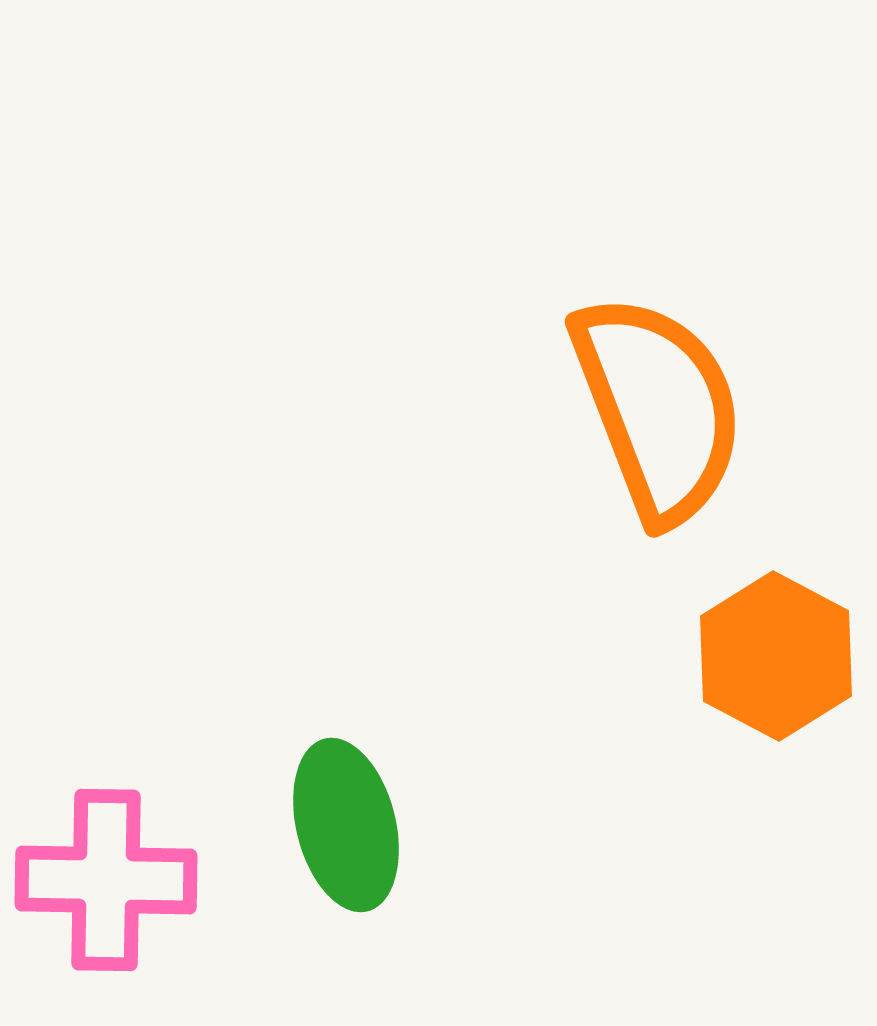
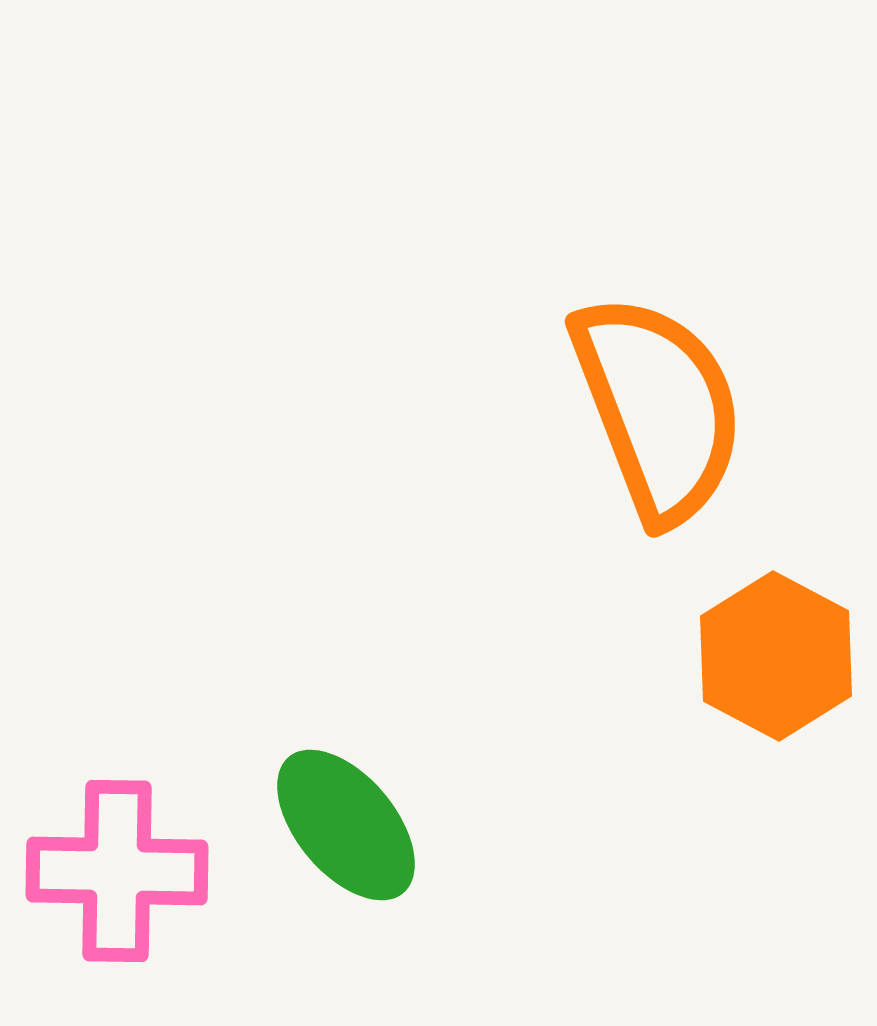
green ellipse: rotated 26 degrees counterclockwise
pink cross: moved 11 px right, 9 px up
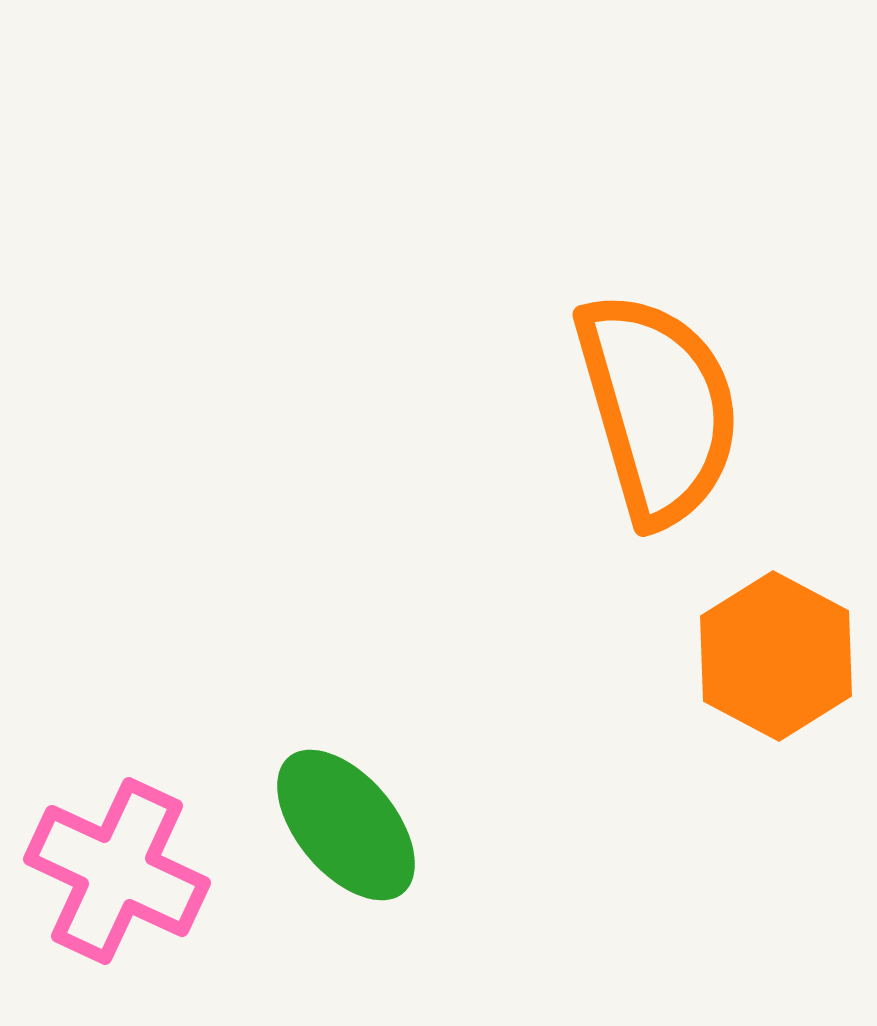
orange semicircle: rotated 5 degrees clockwise
pink cross: rotated 24 degrees clockwise
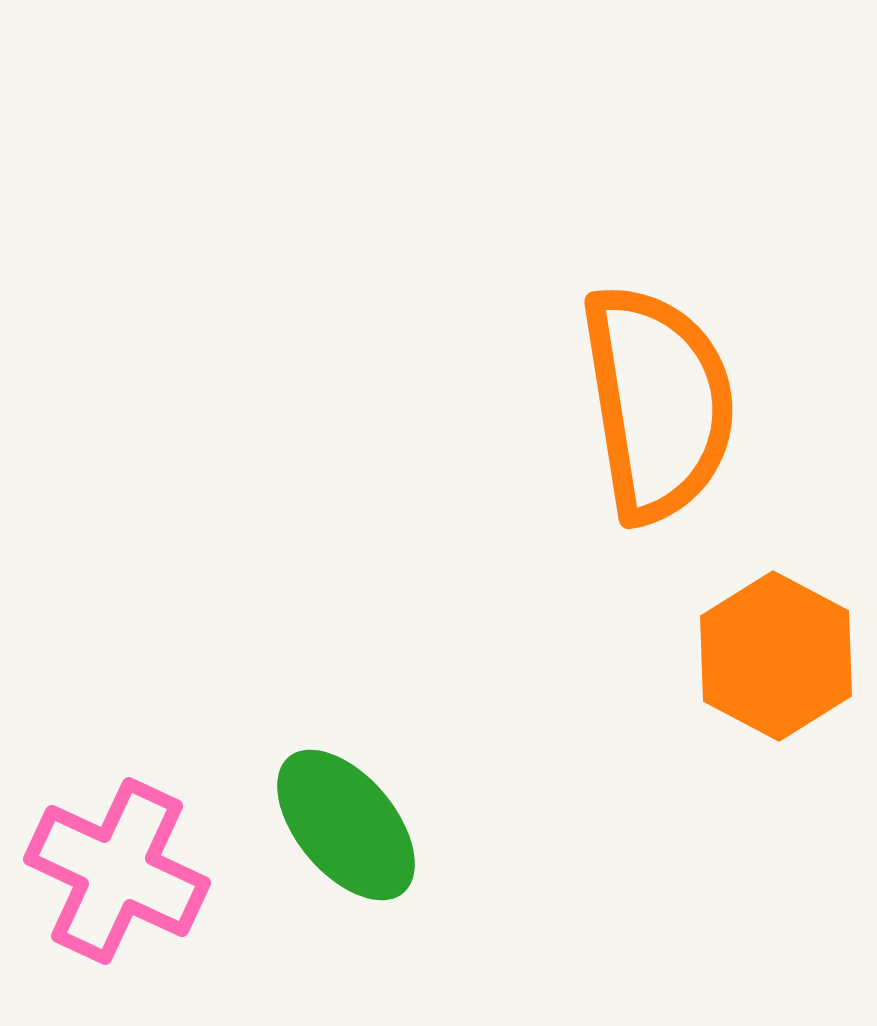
orange semicircle: moved 5 px up; rotated 7 degrees clockwise
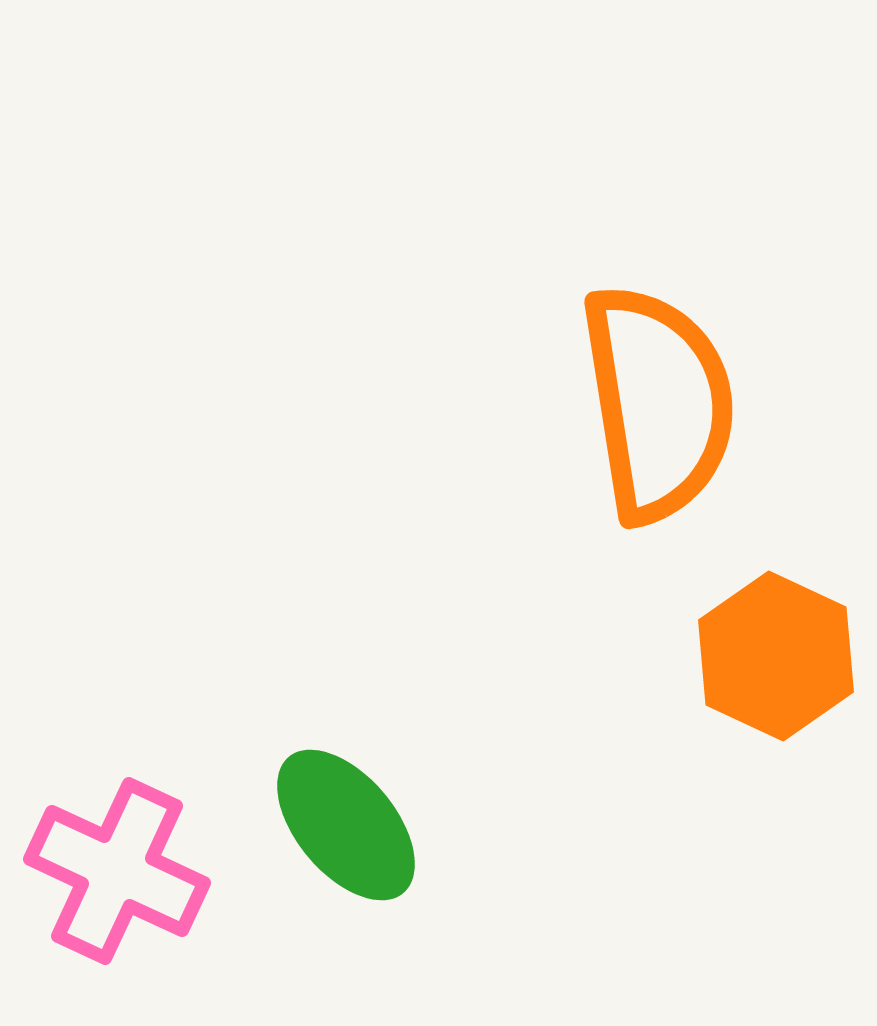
orange hexagon: rotated 3 degrees counterclockwise
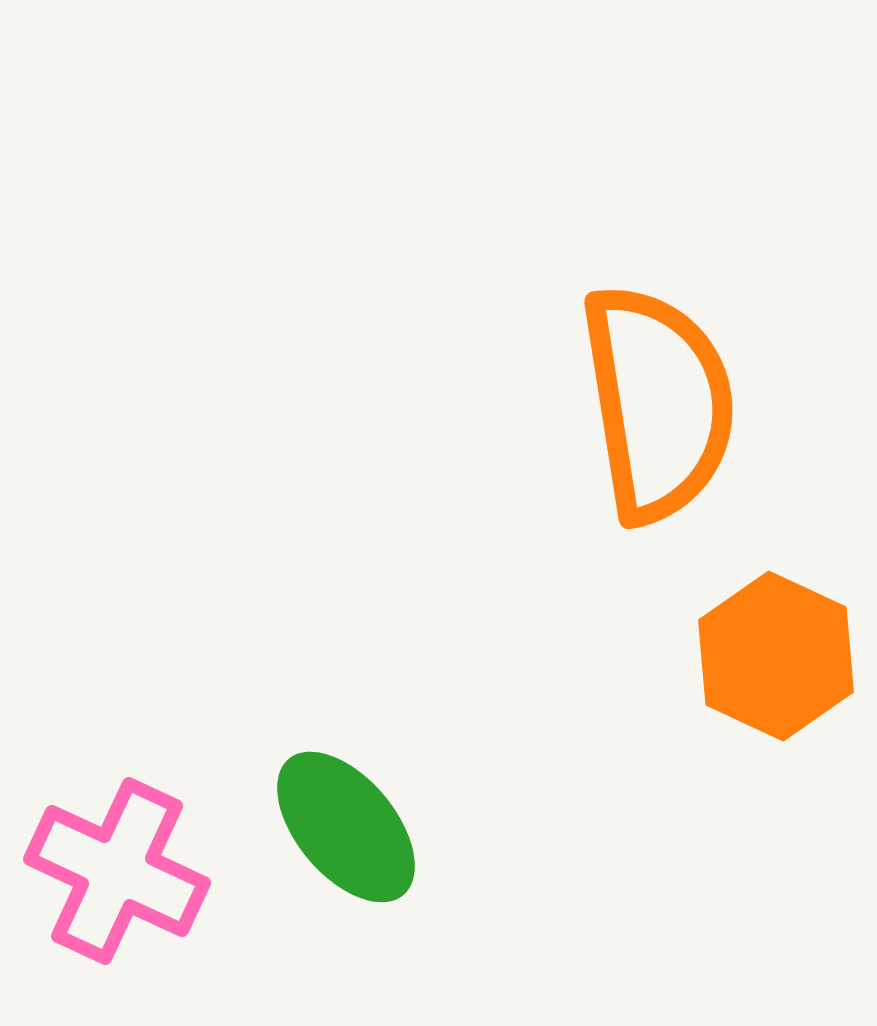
green ellipse: moved 2 px down
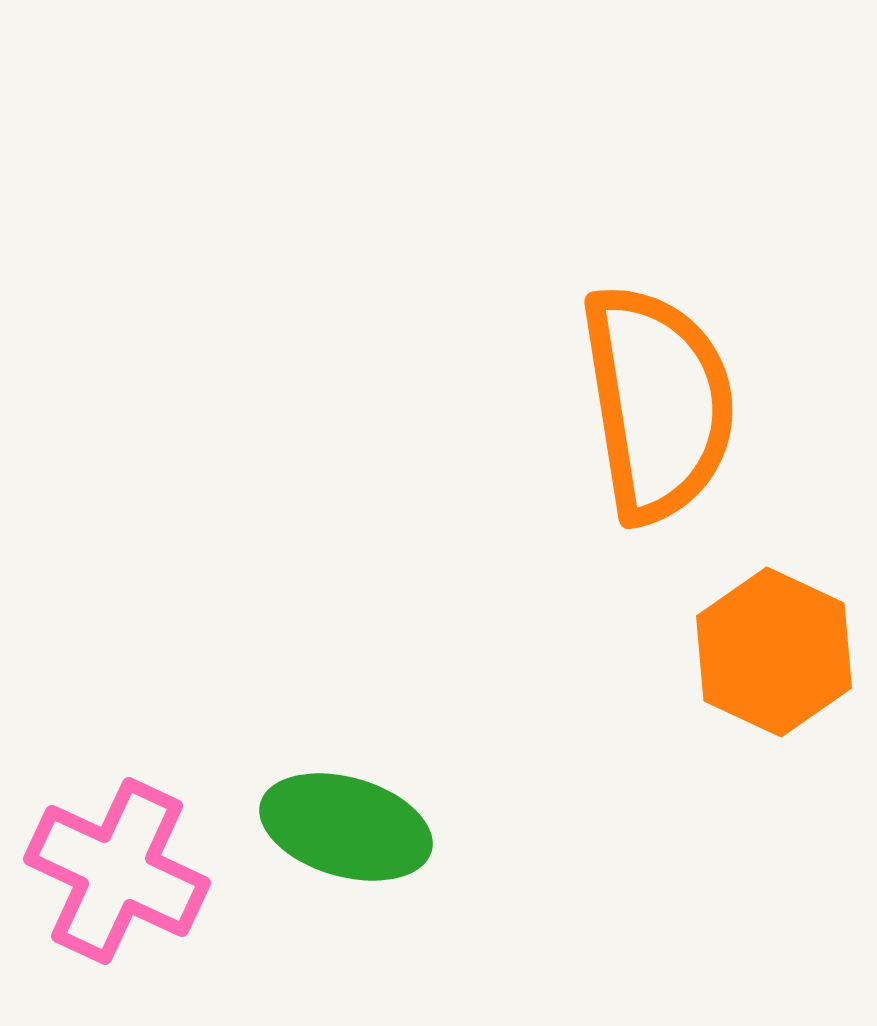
orange hexagon: moved 2 px left, 4 px up
green ellipse: rotated 34 degrees counterclockwise
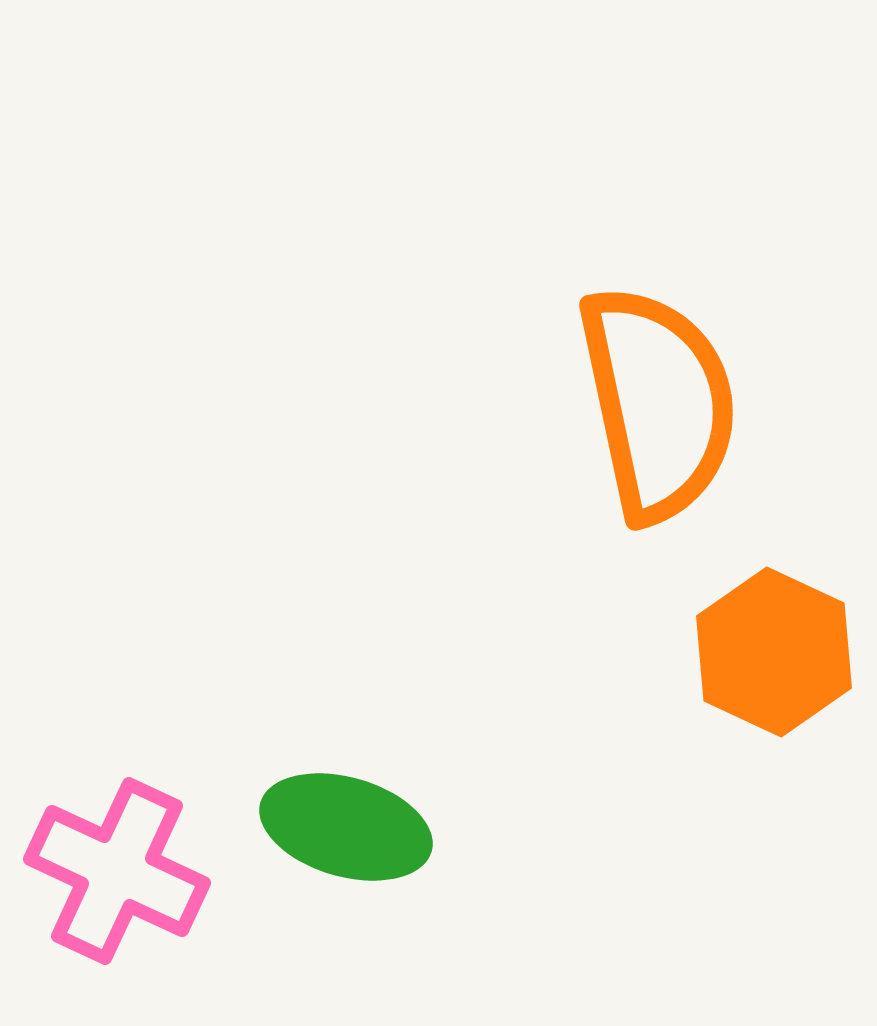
orange semicircle: rotated 3 degrees counterclockwise
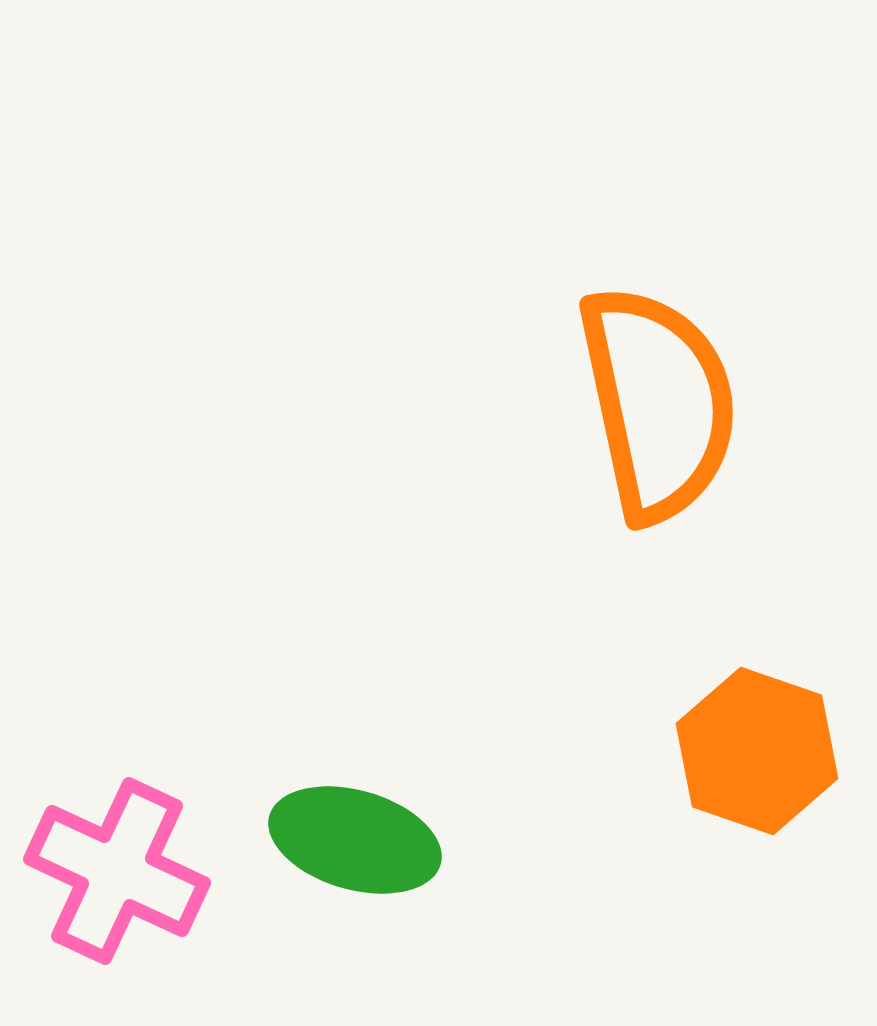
orange hexagon: moved 17 px left, 99 px down; rotated 6 degrees counterclockwise
green ellipse: moved 9 px right, 13 px down
